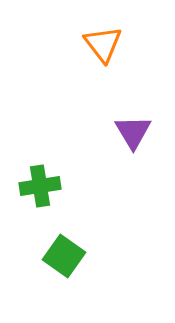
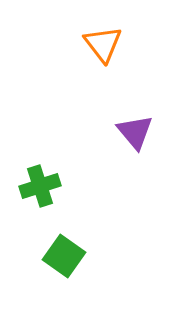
purple triangle: moved 2 px right; rotated 9 degrees counterclockwise
green cross: rotated 9 degrees counterclockwise
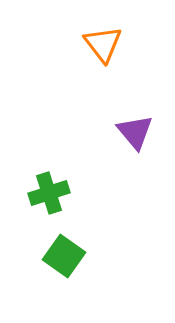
green cross: moved 9 px right, 7 px down
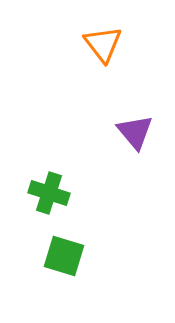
green cross: rotated 36 degrees clockwise
green square: rotated 18 degrees counterclockwise
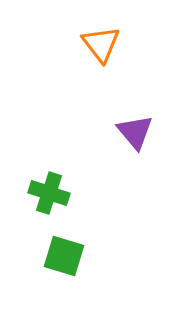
orange triangle: moved 2 px left
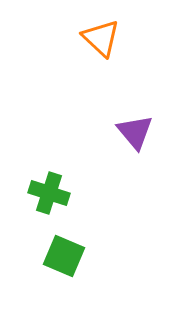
orange triangle: moved 6 px up; rotated 9 degrees counterclockwise
green square: rotated 6 degrees clockwise
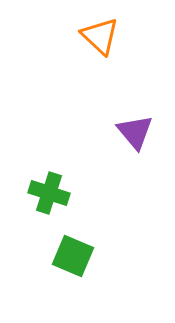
orange triangle: moved 1 px left, 2 px up
green square: moved 9 px right
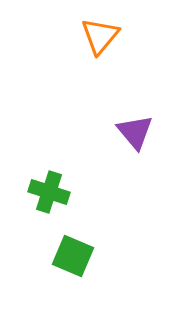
orange triangle: rotated 27 degrees clockwise
green cross: moved 1 px up
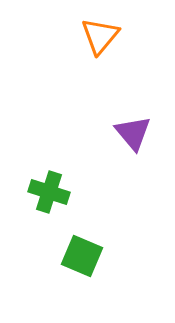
purple triangle: moved 2 px left, 1 px down
green square: moved 9 px right
